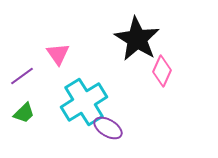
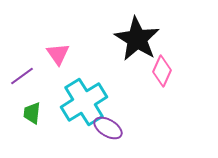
green trapezoid: moved 8 px right; rotated 140 degrees clockwise
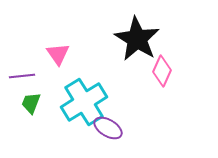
purple line: rotated 30 degrees clockwise
green trapezoid: moved 1 px left, 10 px up; rotated 15 degrees clockwise
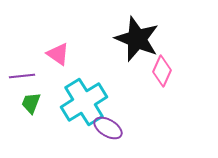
black star: rotated 9 degrees counterclockwise
pink triangle: rotated 20 degrees counterclockwise
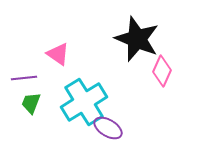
purple line: moved 2 px right, 2 px down
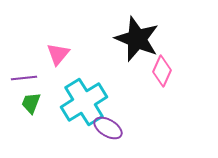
pink triangle: rotated 35 degrees clockwise
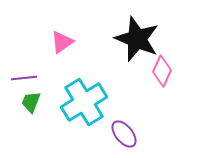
pink triangle: moved 4 px right, 12 px up; rotated 15 degrees clockwise
green trapezoid: moved 1 px up
purple ellipse: moved 16 px right, 6 px down; rotated 20 degrees clockwise
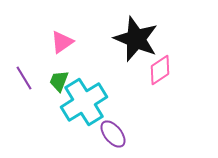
black star: moved 1 px left
pink diamond: moved 2 px left, 1 px up; rotated 32 degrees clockwise
purple line: rotated 65 degrees clockwise
green trapezoid: moved 28 px right, 21 px up
purple ellipse: moved 11 px left
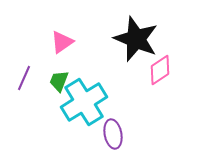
purple line: rotated 55 degrees clockwise
purple ellipse: rotated 28 degrees clockwise
